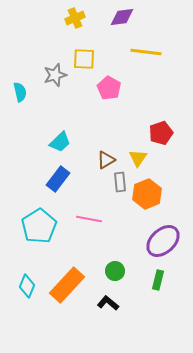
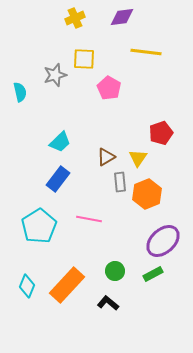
brown triangle: moved 3 px up
green rectangle: moved 5 px left, 6 px up; rotated 48 degrees clockwise
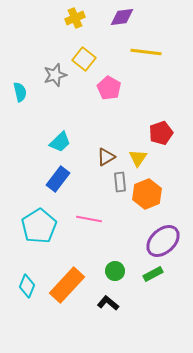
yellow square: rotated 35 degrees clockwise
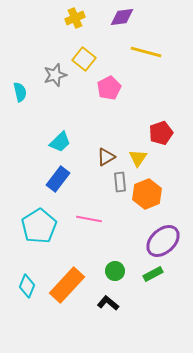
yellow line: rotated 8 degrees clockwise
pink pentagon: rotated 15 degrees clockwise
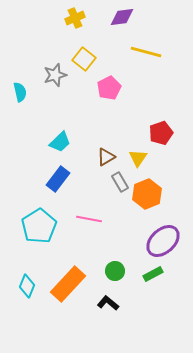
gray rectangle: rotated 24 degrees counterclockwise
orange rectangle: moved 1 px right, 1 px up
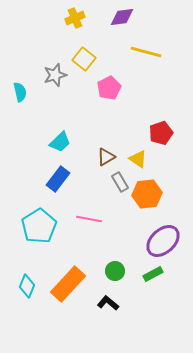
yellow triangle: moved 1 px down; rotated 30 degrees counterclockwise
orange hexagon: rotated 16 degrees clockwise
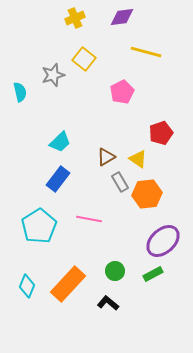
gray star: moved 2 px left
pink pentagon: moved 13 px right, 4 px down
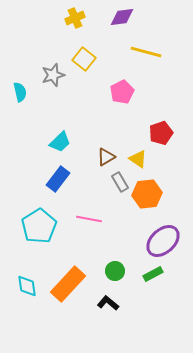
cyan diamond: rotated 30 degrees counterclockwise
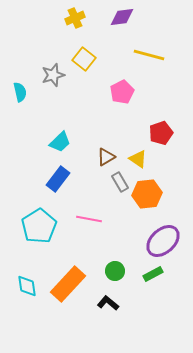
yellow line: moved 3 px right, 3 px down
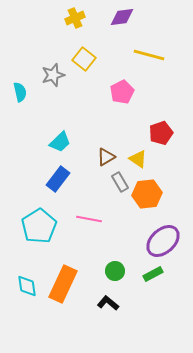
orange rectangle: moved 5 px left; rotated 18 degrees counterclockwise
